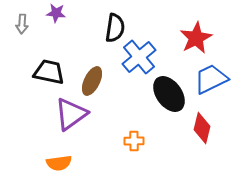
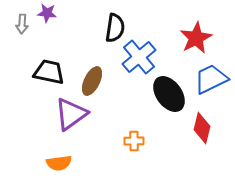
purple star: moved 9 px left
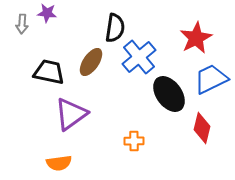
brown ellipse: moved 1 px left, 19 px up; rotated 8 degrees clockwise
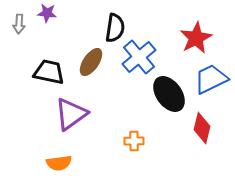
gray arrow: moved 3 px left
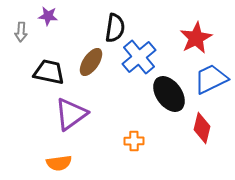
purple star: moved 1 px right, 3 px down
gray arrow: moved 2 px right, 8 px down
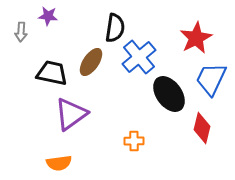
black trapezoid: moved 3 px right, 1 px down
blue trapezoid: rotated 39 degrees counterclockwise
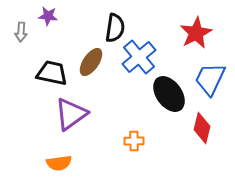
red star: moved 5 px up
blue trapezoid: moved 1 px left
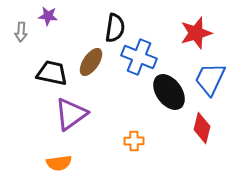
red star: rotated 12 degrees clockwise
blue cross: rotated 28 degrees counterclockwise
black ellipse: moved 2 px up
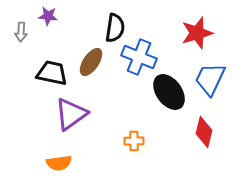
red star: moved 1 px right
red diamond: moved 2 px right, 4 px down
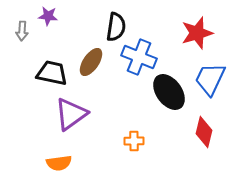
black semicircle: moved 1 px right, 1 px up
gray arrow: moved 1 px right, 1 px up
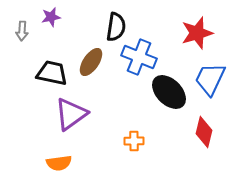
purple star: moved 3 px right, 1 px down; rotated 18 degrees counterclockwise
black ellipse: rotated 9 degrees counterclockwise
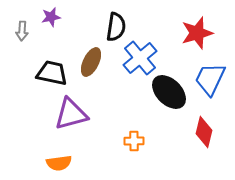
blue cross: moved 1 px right, 1 px down; rotated 28 degrees clockwise
brown ellipse: rotated 8 degrees counterclockwise
purple triangle: rotated 21 degrees clockwise
